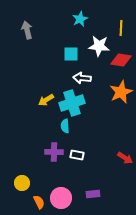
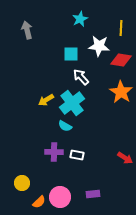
white arrow: moved 1 px left, 1 px up; rotated 42 degrees clockwise
orange star: rotated 15 degrees counterclockwise
cyan cross: rotated 20 degrees counterclockwise
cyan semicircle: rotated 56 degrees counterclockwise
pink circle: moved 1 px left, 1 px up
orange semicircle: rotated 72 degrees clockwise
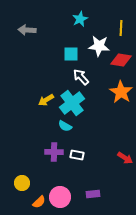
gray arrow: rotated 72 degrees counterclockwise
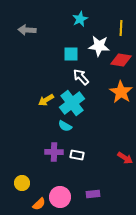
orange semicircle: moved 2 px down
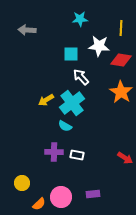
cyan star: rotated 21 degrees clockwise
pink circle: moved 1 px right
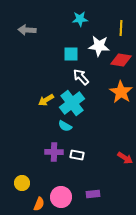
orange semicircle: rotated 24 degrees counterclockwise
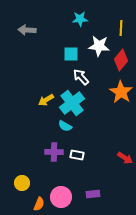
red diamond: rotated 60 degrees counterclockwise
